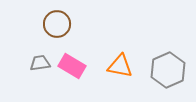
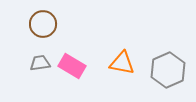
brown circle: moved 14 px left
orange triangle: moved 2 px right, 3 px up
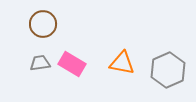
pink rectangle: moved 2 px up
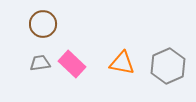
pink rectangle: rotated 12 degrees clockwise
gray hexagon: moved 4 px up
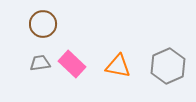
orange triangle: moved 4 px left, 3 px down
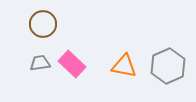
orange triangle: moved 6 px right
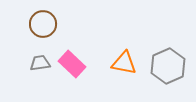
orange triangle: moved 3 px up
